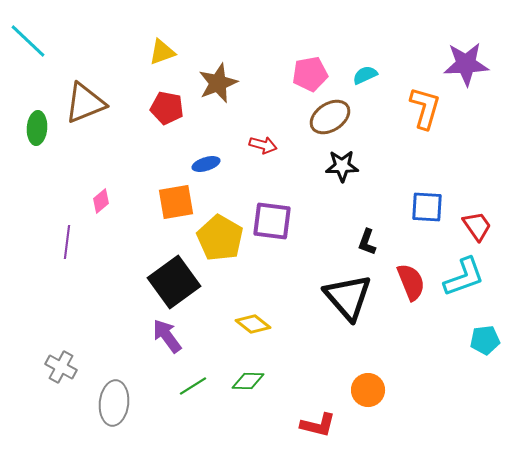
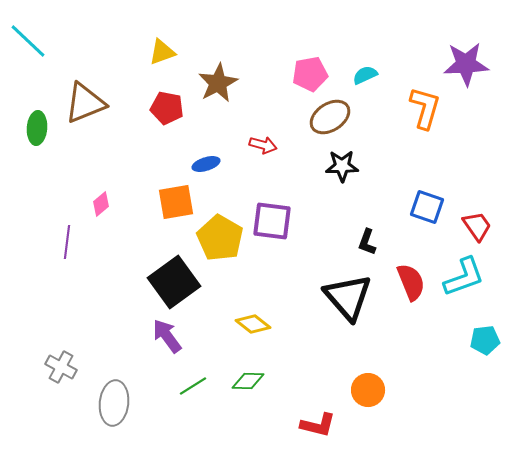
brown star: rotated 6 degrees counterclockwise
pink diamond: moved 3 px down
blue square: rotated 16 degrees clockwise
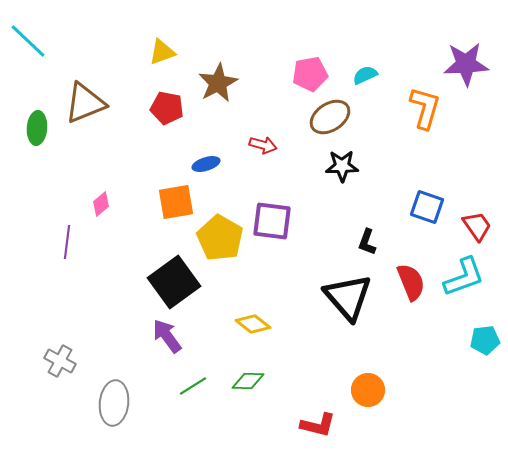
gray cross: moved 1 px left, 6 px up
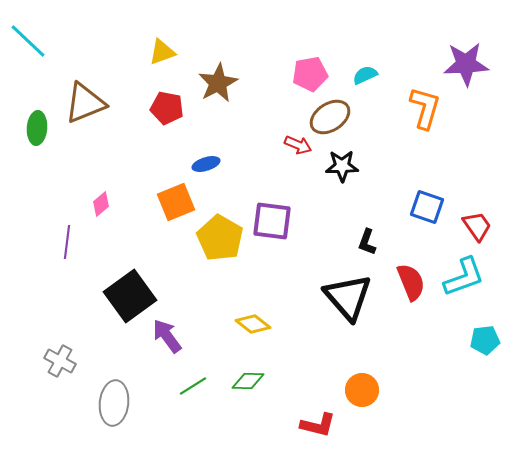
red arrow: moved 35 px right; rotated 8 degrees clockwise
orange square: rotated 12 degrees counterclockwise
black square: moved 44 px left, 14 px down
orange circle: moved 6 px left
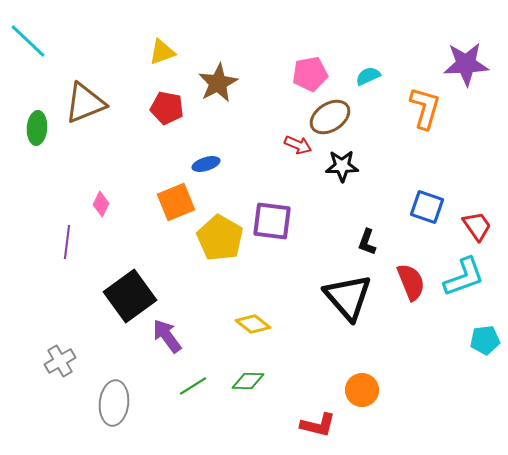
cyan semicircle: moved 3 px right, 1 px down
pink diamond: rotated 25 degrees counterclockwise
gray cross: rotated 32 degrees clockwise
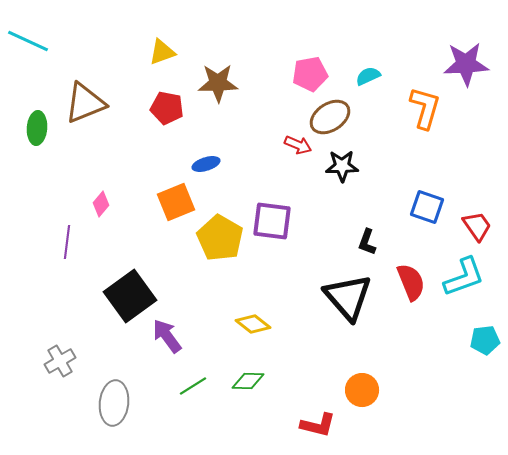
cyan line: rotated 18 degrees counterclockwise
brown star: rotated 27 degrees clockwise
pink diamond: rotated 15 degrees clockwise
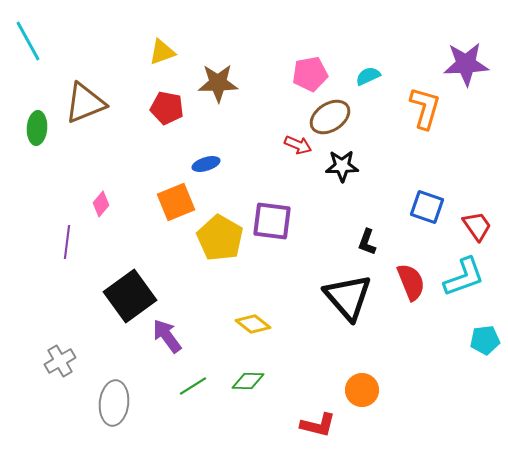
cyan line: rotated 36 degrees clockwise
